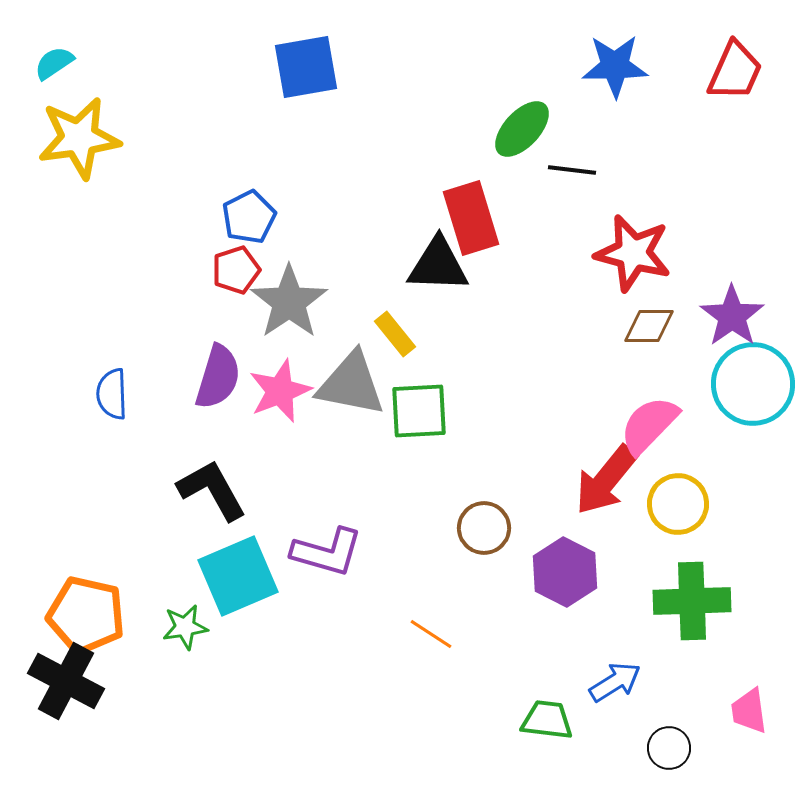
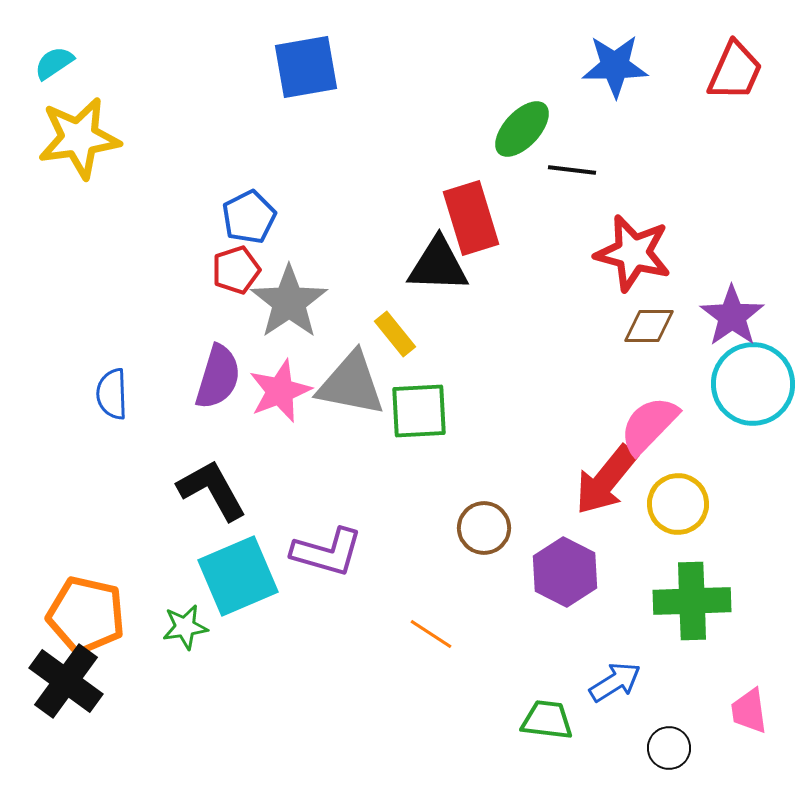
black cross: rotated 8 degrees clockwise
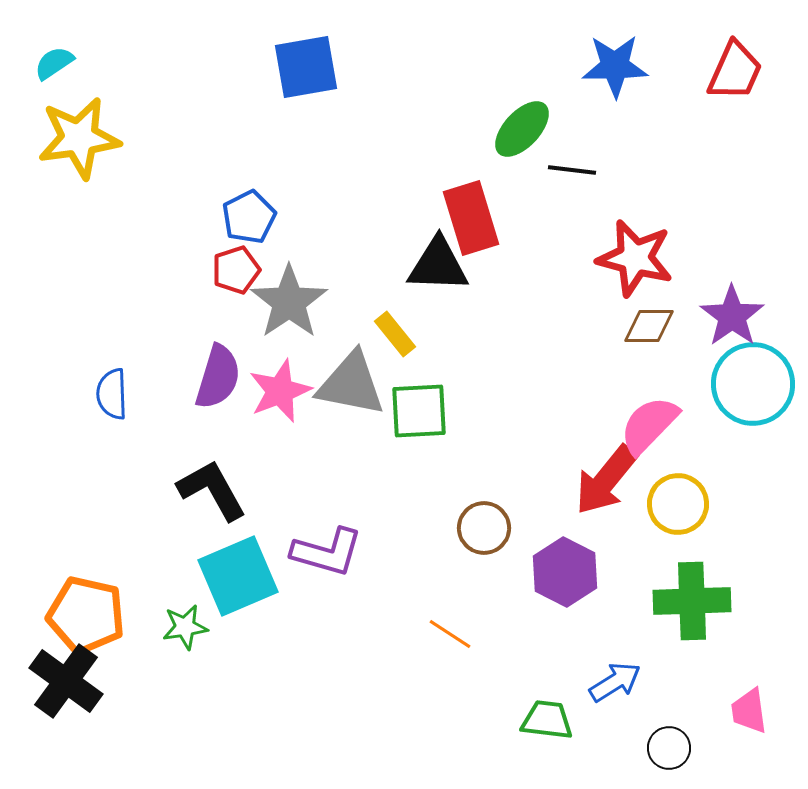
red star: moved 2 px right, 5 px down
orange line: moved 19 px right
